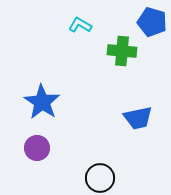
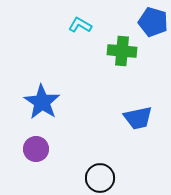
blue pentagon: moved 1 px right
purple circle: moved 1 px left, 1 px down
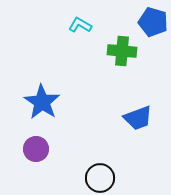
blue trapezoid: rotated 8 degrees counterclockwise
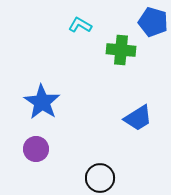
green cross: moved 1 px left, 1 px up
blue trapezoid: rotated 12 degrees counterclockwise
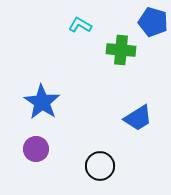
black circle: moved 12 px up
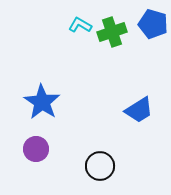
blue pentagon: moved 2 px down
green cross: moved 9 px left, 18 px up; rotated 24 degrees counterclockwise
blue trapezoid: moved 1 px right, 8 px up
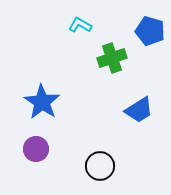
blue pentagon: moved 3 px left, 7 px down
green cross: moved 26 px down
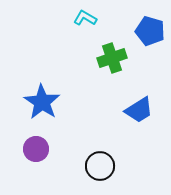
cyan L-shape: moved 5 px right, 7 px up
